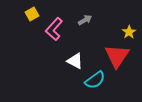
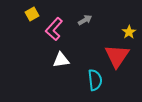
white triangle: moved 14 px left, 1 px up; rotated 36 degrees counterclockwise
cyan semicircle: rotated 60 degrees counterclockwise
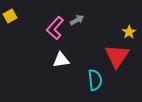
yellow square: moved 22 px left, 2 px down
gray arrow: moved 8 px left
pink L-shape: moved 1 px right, 1 px up
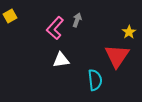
gray arrow: rotated 40 degrees counterclockwise
